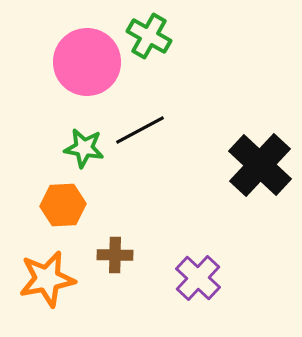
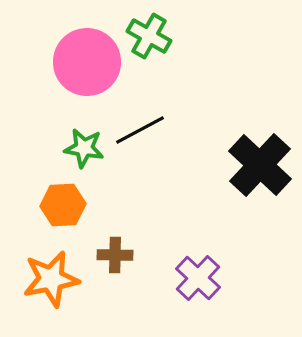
orange star: moved 4 px right
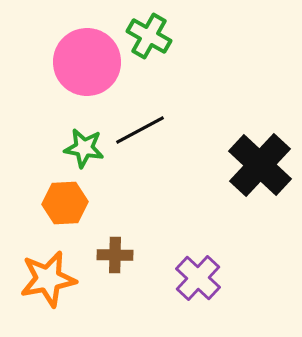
orange hexagon: moved 2 px right, 2 px up
orange star: moved 3 px left
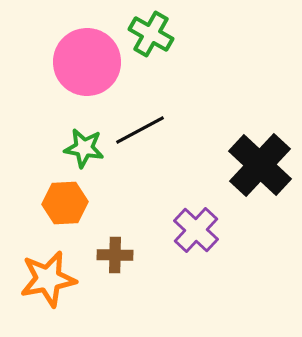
green cross: moved 2 px right, 2 px up
purple cross: moved 2 px left, 48 px up
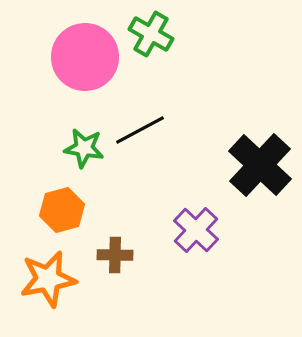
pink circle: moved 2 px left, 5 px up
orange hexagon: moved 3 px left, 7 px down; rotated 12 degrees counterclockwise
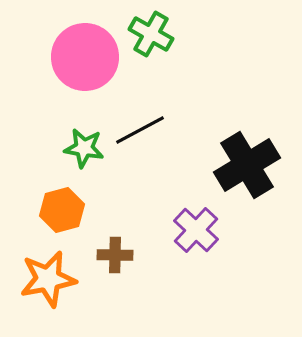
black cross: moved 13 px left; rotated 16 degrees clockwise
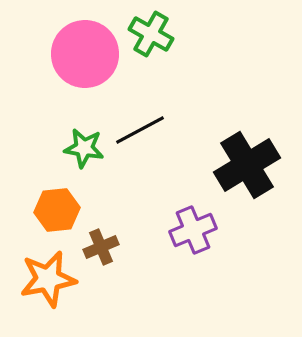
pink circle: moved 3 px up
orange hexagon: moved 5 px left; rotated 9 degrees clockwise
purple cross: moved 3 px left; rotated 24 degrees clockwise
brown cross: moved 14 px left, 8 px up; rotated 24 degrees counterclockwise
